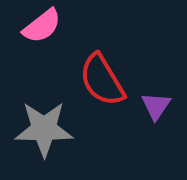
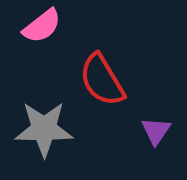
purple triangle: moved 25 px down
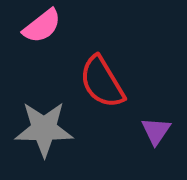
red semicircle: moved 2 px down
